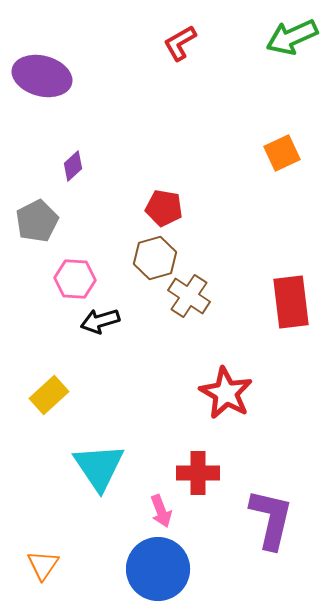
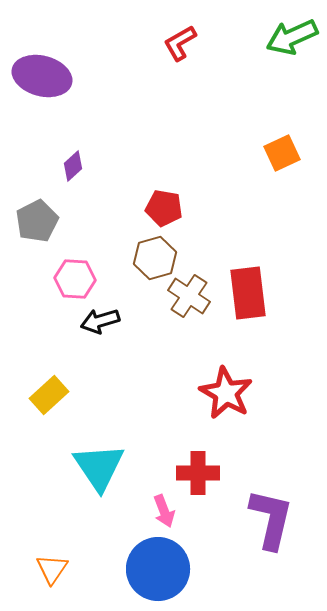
red rectangle: moved 43 px left, 9 px up
pink arrow: moved 3 px right
orange triangle: moved 9 px right, 4 px down
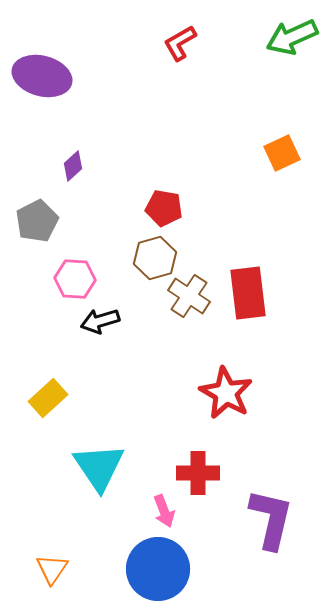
yellow rectangle: moved 1 px left, 3 px down
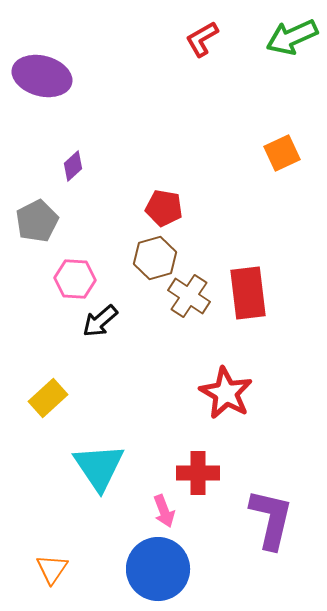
red L-shape: moved 22 px right, 4 px up
black arrow: rotated 24 degrees counterclockwise
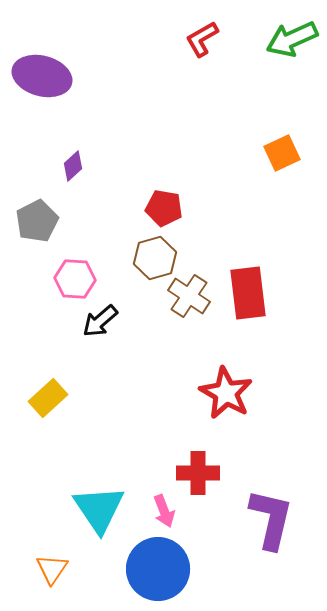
green arrow: moved 2 px down
cyan triangle: moved 42 px down
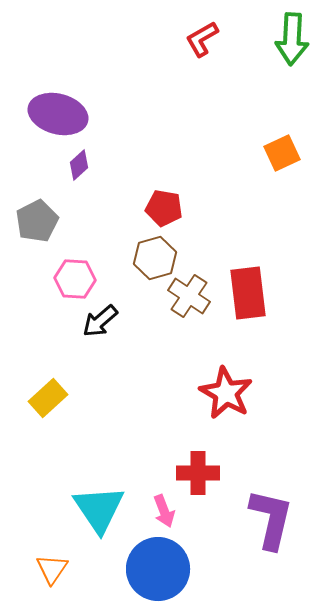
green arrow: rotated 63 degrees counterclockwise
purple ellipse: moved 16 px right, 38 px down
purple diamond: moved 6 px right, 1 px up
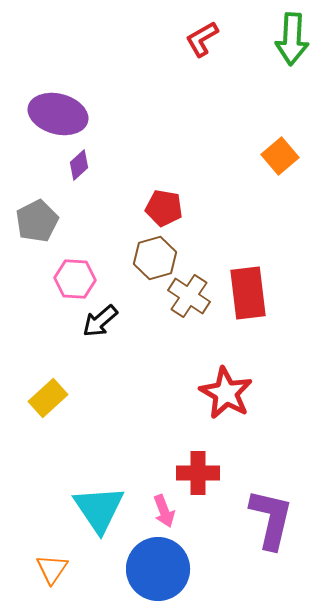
orange square: moved 2 px left, 3 px down; rotated 15 degrees counterclockwise
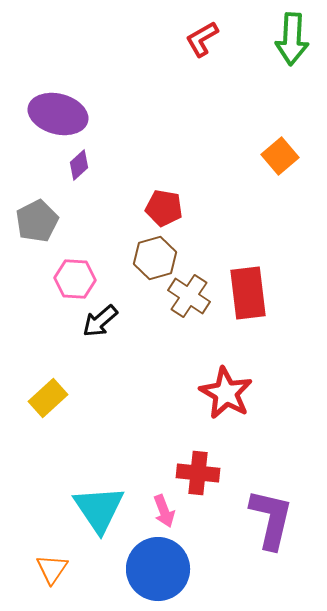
red cross: rotated 6 degrees clockwise
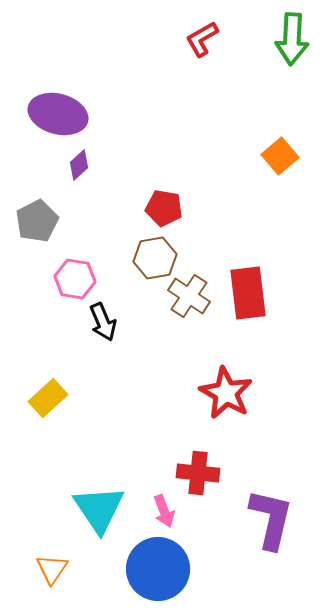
brown hexagon: rotated 6 degrees clockwise
pink hexagon: rotated 6 degrees clockwise
black arrow: moved 3 px right, 1 px down; rotated 72 degrees counterclockwise
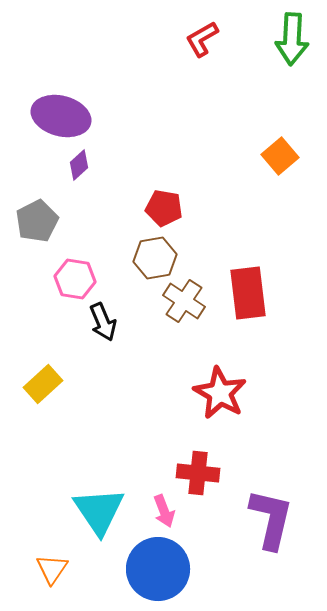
purple ellipse: moved 3 px right, 2 px down
brown cross: moved 5 px left, 5 px down
red star: moved 6 px left
yellow rectangle: moved 5 px left, 14 px up
cyan triangle: moved 2 px down
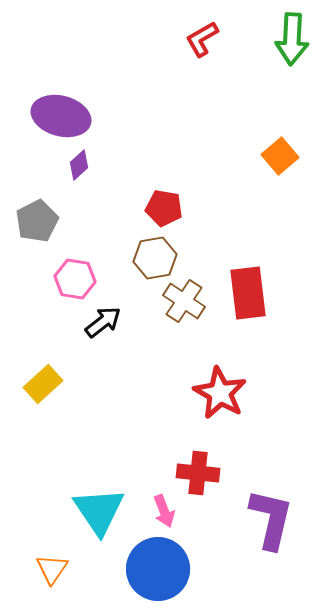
black arrow: rotated 105 degrees counterclockwise
